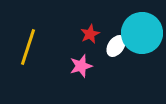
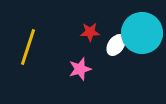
red star: moved 2 px up; rotated 24 degrees clockwise
white ellipse: moved 1 px up
pink star: moved 1 px left, 3 px down
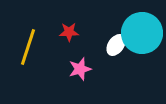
red star: moved 21 px left
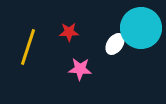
cyan circle: moved 1 px left, 5 px up
white ellipse: moved 1 px left, 1 px up
pink star: rotated 20 degrees clockwise
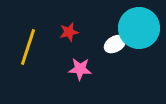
cyan circle: moved 2 px left
red star: rotated 12 degrees counterclockwise
white ellipse: rotated 25 degrees clockwise
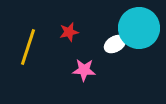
pink star: moved 4 px right, 1 px down
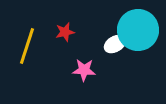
cyan circle: moved 1 px left, 2 px down
red star: moved 4 px left
yellow line: moved 1 px left, 1 px up
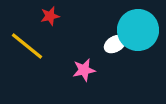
red star: moved 15 px left, 16 px up
yellow line: rotated 69 degrees counterclockwise
pink star: rotated 15 degrees counterclockwise
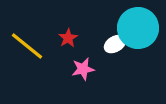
red star: moved 18 px right, 22 px down; rotated 18 degrees counterclockwise
cyan circle: moved 2 px up
pink star: moved 1 px left, 1 px up
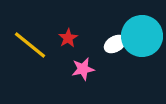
cyan circle: moved 4 px right, 8 px down
yellow line: moved 3 px right, 1 px up
